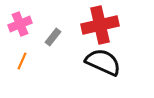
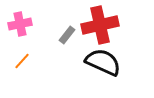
pink cross: rotated 10 degrees clockwise
gray rectangle: moved 14 px right, 2 px up
orange line: rotated 18 degrees clockwise
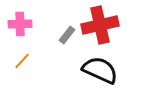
pink cross: rotated 10 degrees clockwise
black semicircle: moved 3 px left, 8 px down
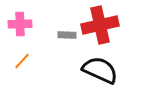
gray rectangle: rotated 54 degrees clockwise
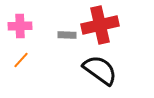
pink cross: moved 2 px down
orange line: moved 1 px left, 1 px up
black semicircle: rotated 12 degrees clockwise
